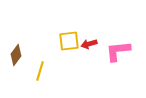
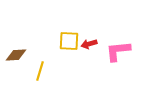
yellow square: rotated 10 degrees clockwise
brown diamond: rotated 50 degrees clockwise
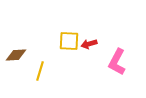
pink L-shape: moved 1 px left, 11 px down; rotated 56 degrees counterclockwise
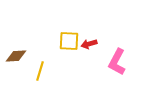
brown diamond: moved 1 px down
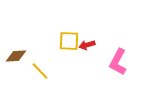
red arrow: moved 2 px left, 1 px down
pink L-shape: moved 1 px right
yellow line: rotated 60 degrees counterclockwise
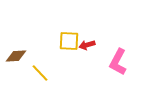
yellow line: moved 2 px down
